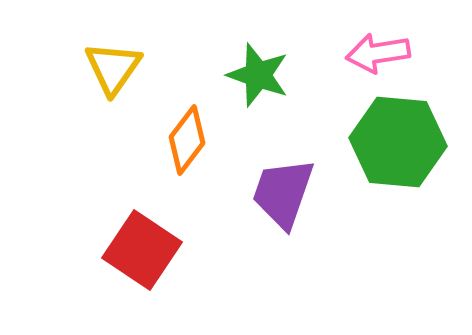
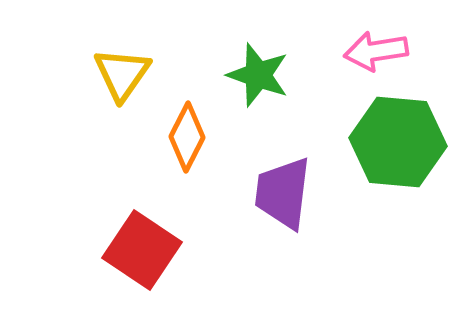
pink arrow: moved 2 px left, 2 px up
yellow triangle: moved 9 px right, 6 px down
orange diamond: moved 3 px up; rotated 10 degrees counterclockwise
purple trapezoid: rotated 12 degrees counterclockwise
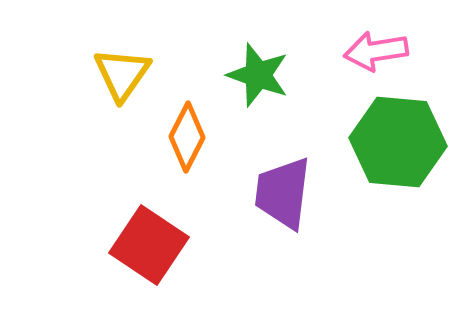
red square: moved 7 px right, 5 px up
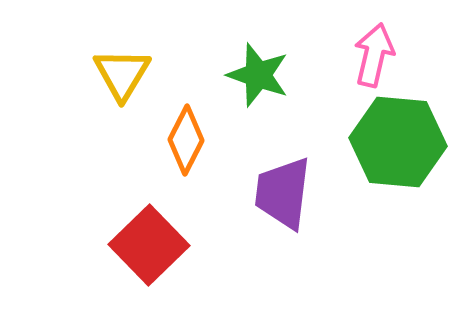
pink arrow: moved 2 px left, 4 px down; rotated 112 degrees clockwise
yellow triangle: rotated 4 degrees counterclockwise
orange diamond: moved 1 px left, 3 px down
red square: rotated 12 degrees clockwise
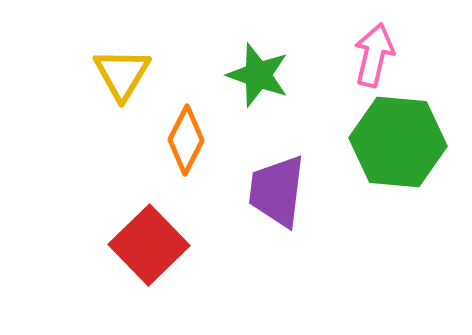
purple trapezoid: moved 6 px left, 2 px up
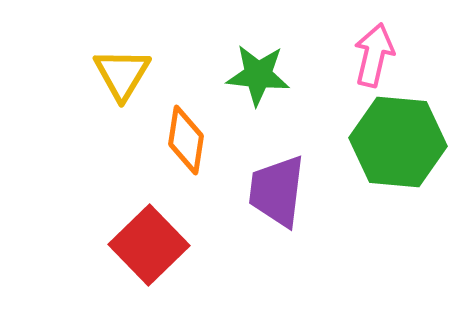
green star: rotated 14 degrees counterclockwise
orange diamond: rotated 18 degrees counterclockwise
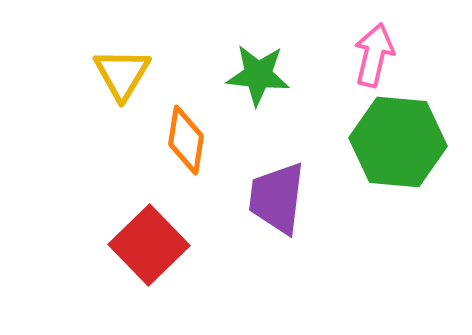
purple trapezoid: moved 7 px down
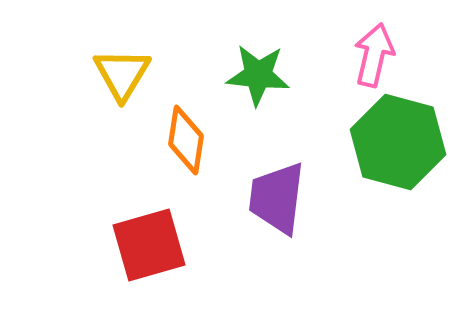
green hexagon: rotated 10 degrees clockwise
red square: rotated 28 degrees clockwise
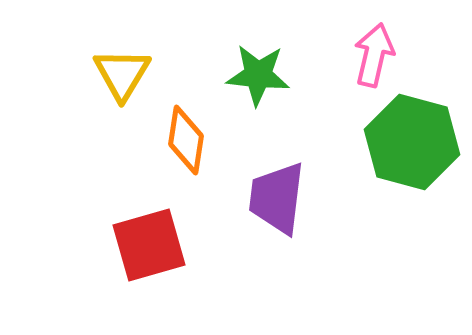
green hexagon: moved 14 px right
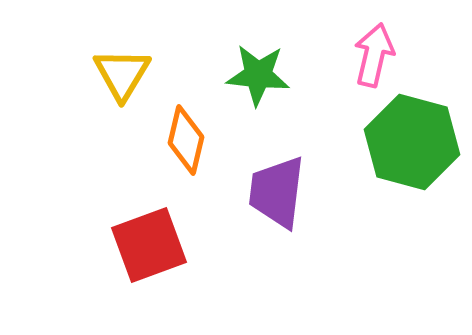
orange diamond: rotated 4 degrees clockwise
purple trapezoid: moved 6 px up
red square: rotated 4 degrees counterclockwise
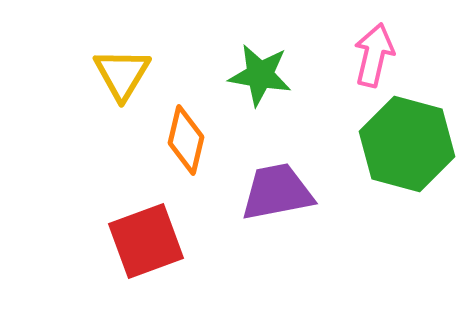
green star: moved 2 px right; rotated 4 degrees clockwise
green hexagon: moved 5 px left, 2 px down
purple trapezoid: rotated 72 degrees clockwise
red square: moved 3 px left, 4 px up
